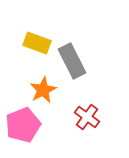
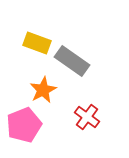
gray rectangle: rotated 28 degrees counterclockwise
pink pentagon: moved 1 px right
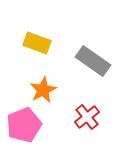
gray rectangle: moved 21 px right
red cross: rotated 15 degrees clockwise
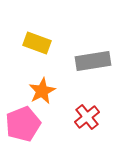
gray rectangle: rotated 44 degrees counterclockwise
orange star: moved 1 px left, 1 px down
pink pentagon: moved 1 px left, 1 px up
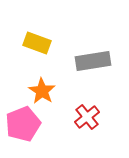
orange star: rotated 12 degrees counterclockwise
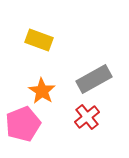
yellow rectangle: moved 2 px right, 3 px up
gray rectangle: moved 1 px right, 18 px down; rotated 20 degrees counterclockwise
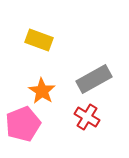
red cross: rotated 20 degrees counterclockwise
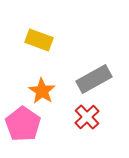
red cross: rotated 15 degrees clockwise
pink pentagon: rotated 16 degrees counterclockwise
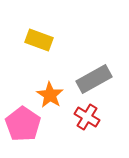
orange star: moved 8 px right, 4 px down
red cross: rotated 15 degrees counterclockwise
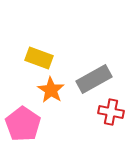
yellow rectangle: moved 18 px down
orange star: moved 1 px right, 5 px up
red cross: moved 24 px right, 5 px up; rotated 20 degrees counterclockwise
